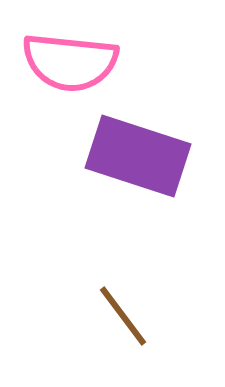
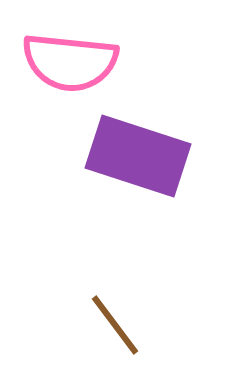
brown line: moved 8 px left, 9 px down
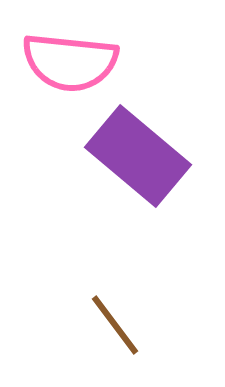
purple rectangle: rotated 22 degrees clockwise
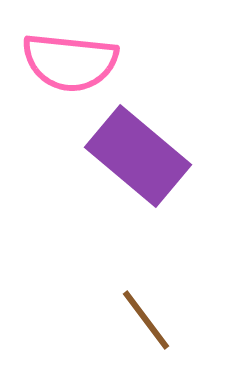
brown line: moved 31 px right, 5 px up
